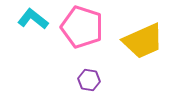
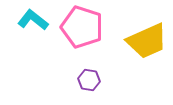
cyan L-shape: moved 1 px down
yellow trapezoid: moved 4 px right
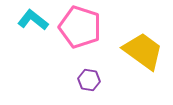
pink pentagon: moved 2 px left
yellow trapezoid: moved 4 px left, 10 px down; rotated 120 degrees counterclockwise
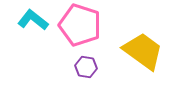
pink pentagon: moved 2 px up
purple hexagon: moved 3 px left, 13 px up
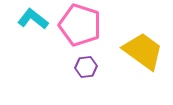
cyan L-shape: moved 1 px up
purple hexagon: rotated 15 degrees counterclockwise
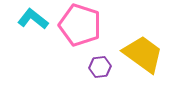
yellow trapezoid: moved 3 px down
purple hexagon: moved 14 px right
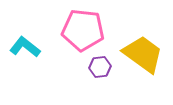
cyan L-shape: moved 8 px left, 28 px down
pink pentagon: moved 3 px right, 5 px down; rotated 12 degrees counterclockwise
